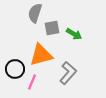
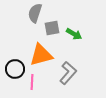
pink line: rotated 21 degrees counterclockwise
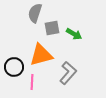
black circle: moved 1 px left, 2 px up
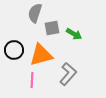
black circle: moved 17 px up
gray L-shape: moved 1 px down
pink line: moved 2 px up
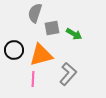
pink line: moved 1 px right, 1 px up
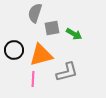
gray L-shape: moved 1 px left, 2 px up; rotated 35 degrees clockwise
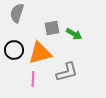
gray semicircle: moved 18 px left
orange triangle: moved 1 px left, 2 px up
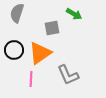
green arrow: moved 20 px up
orange triangle: rotated 20 degrees counterclockwise
gray L-shape: moved 1 px right, 3 px down; rotated 80 degrees clockwise
pink line: moved 2 px left
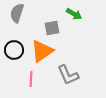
orange triangle: moved 2 px right, 2 px up
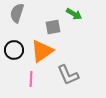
gray square: moved 1 px right, 1 px up
